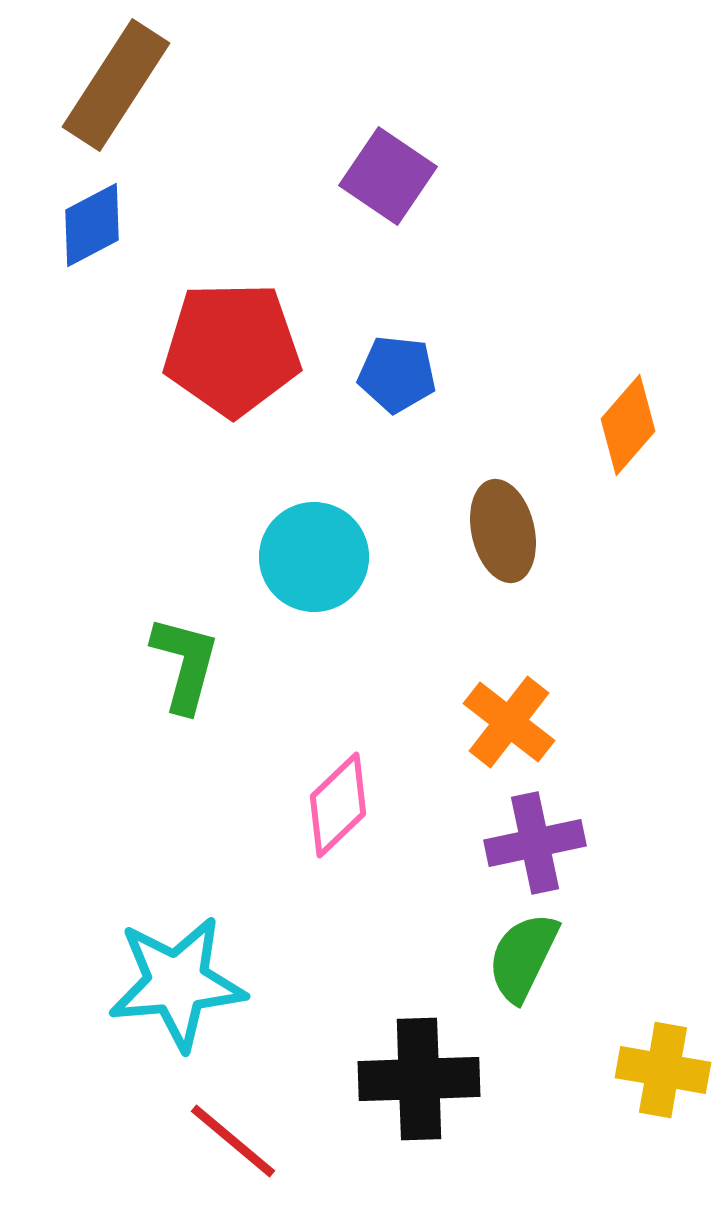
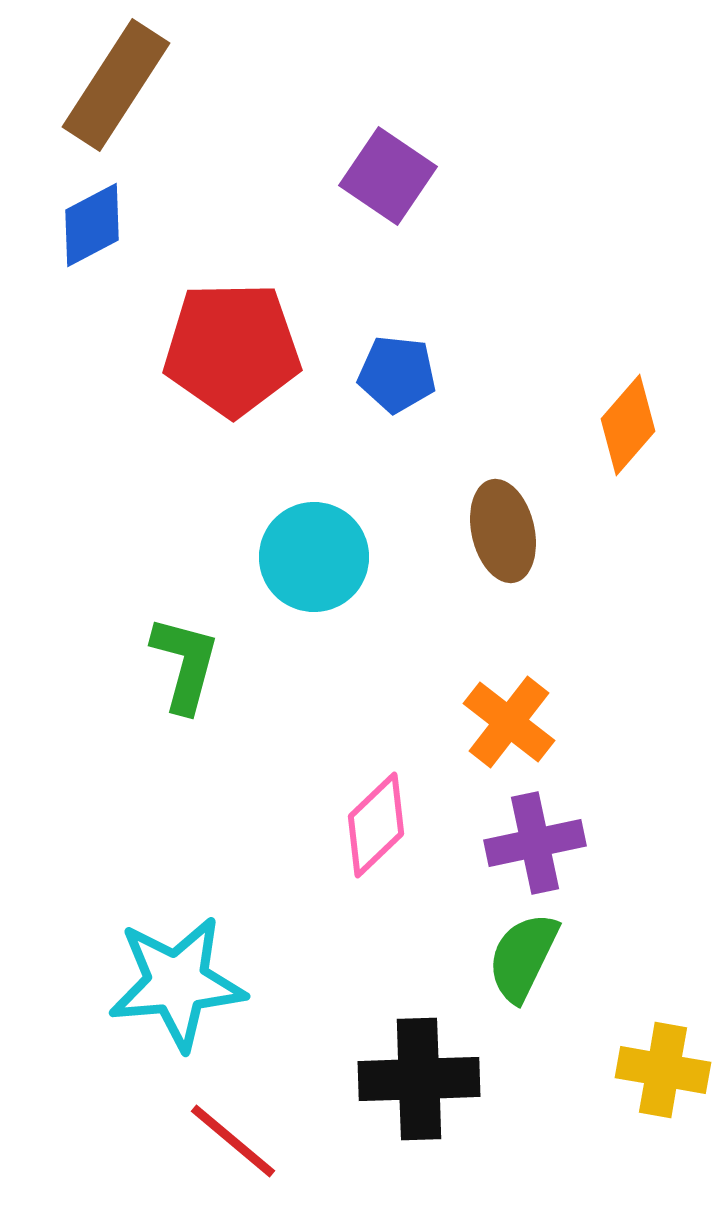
pink diamond: moved 38 px right, 20 px down
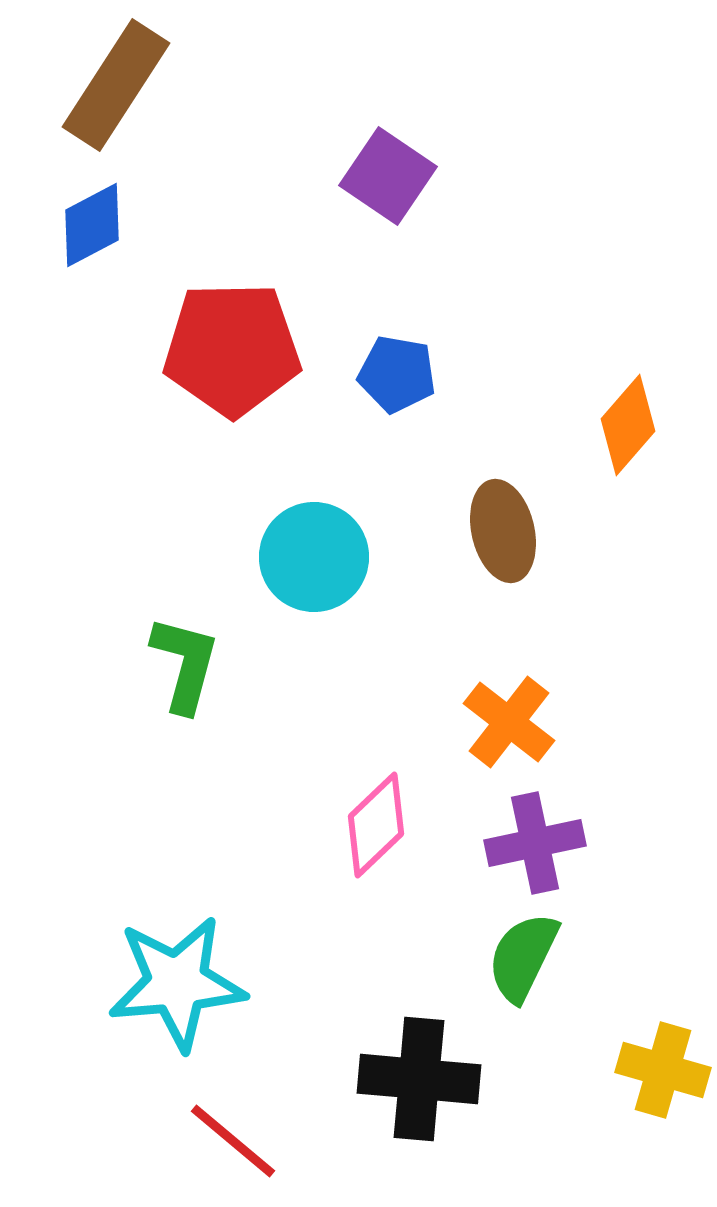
blue pentagon: rotated 4 degrees clockwise
yellow cross: rotated 6 degrees clockwise
black cross: rotated 7 degrees clockwise
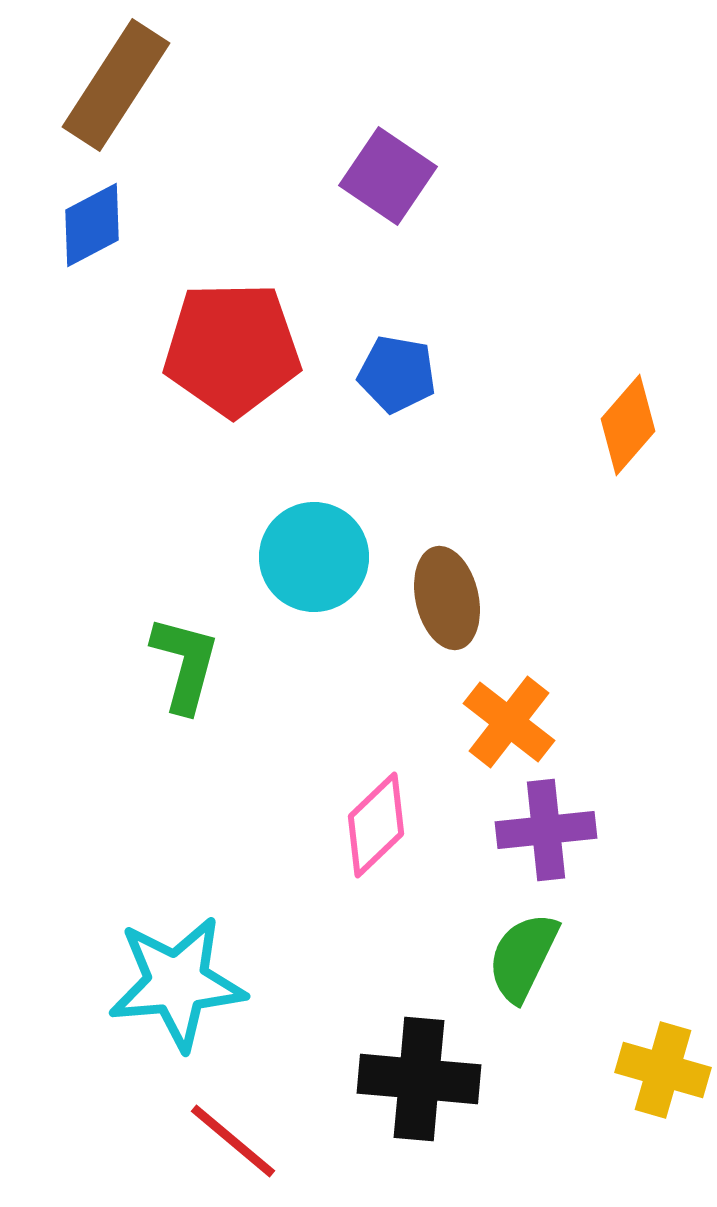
brown ellipse: moved 56 px left, 67 px down
purple cross: moved 11 px right, 13 px up; rotated 6 degrees clockwise
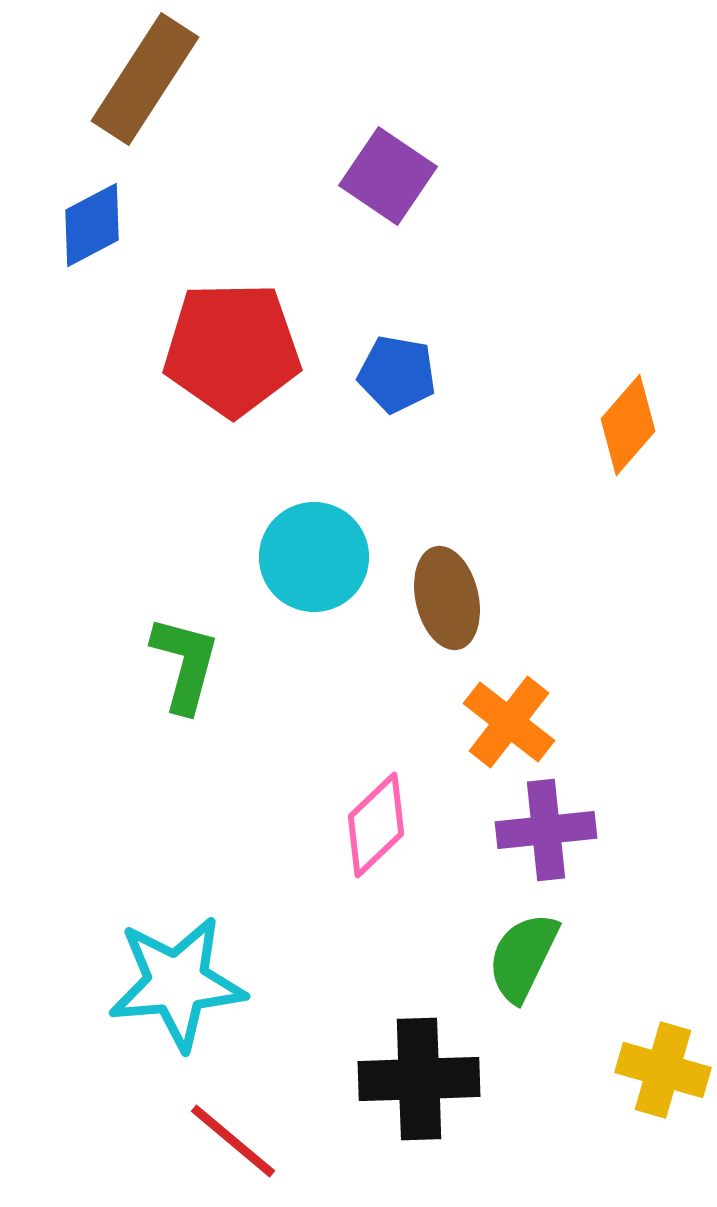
brown rectangle: moved 29 px right, 6 px up
black cross: rotated 7 degrees counterclockwise
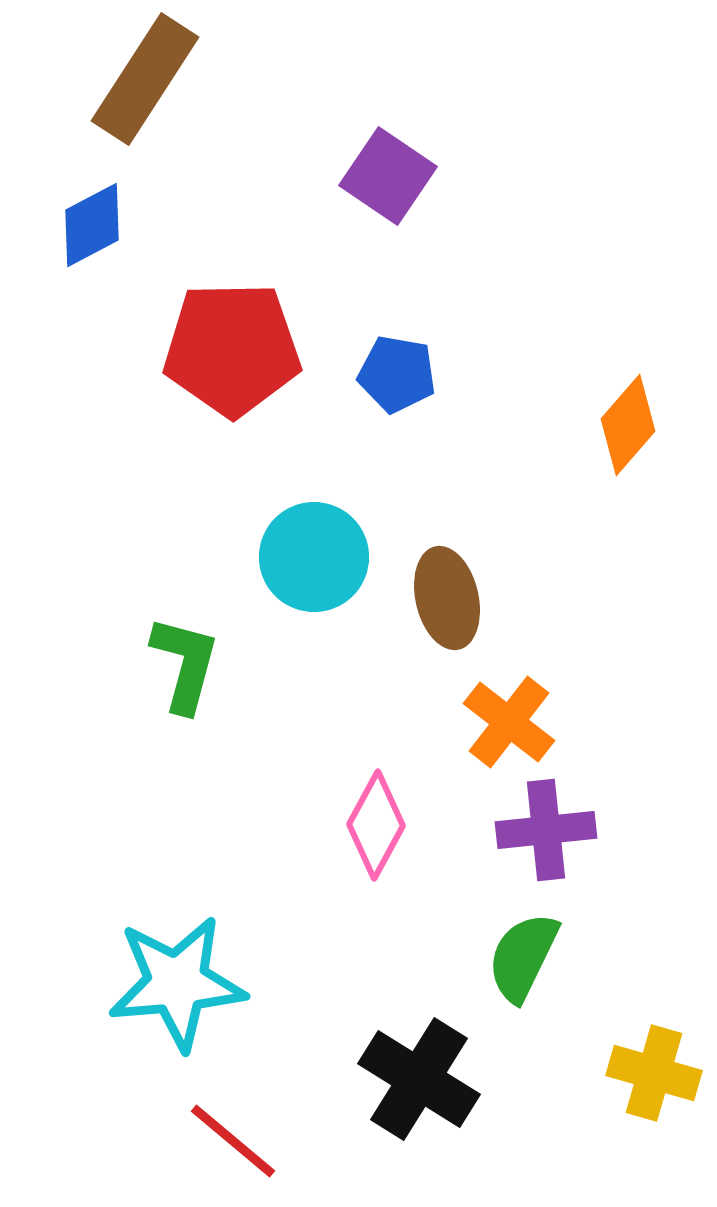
pink diamond: rotated 18 degrees counterclockwise
yellow cross: moved 9 px left, 3 px down
black cross: rotated 34 degrees clockwise
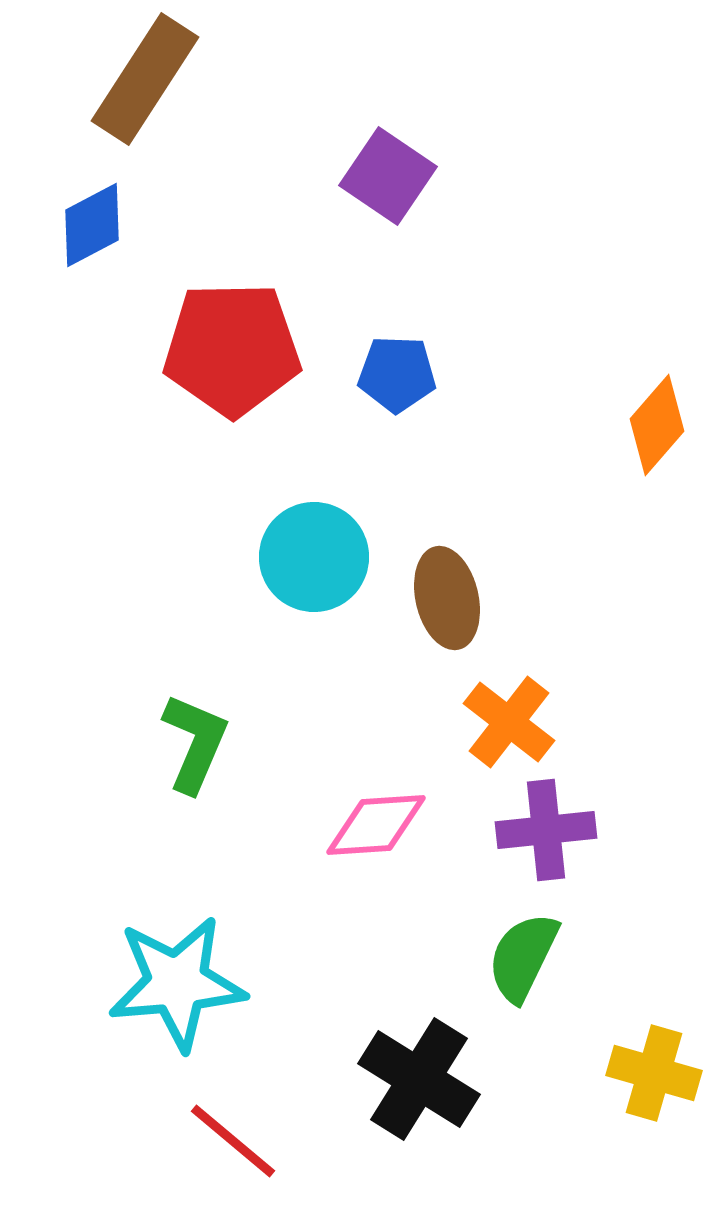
blue pentagon: rotated 8 degrees counterclockwise
orange diamond: moved 29 px right
green L-shape: moved 10 px right, 79 px down; rotated 8 degrees clockwise
pink diamond: rotated 58 degrees clockwise
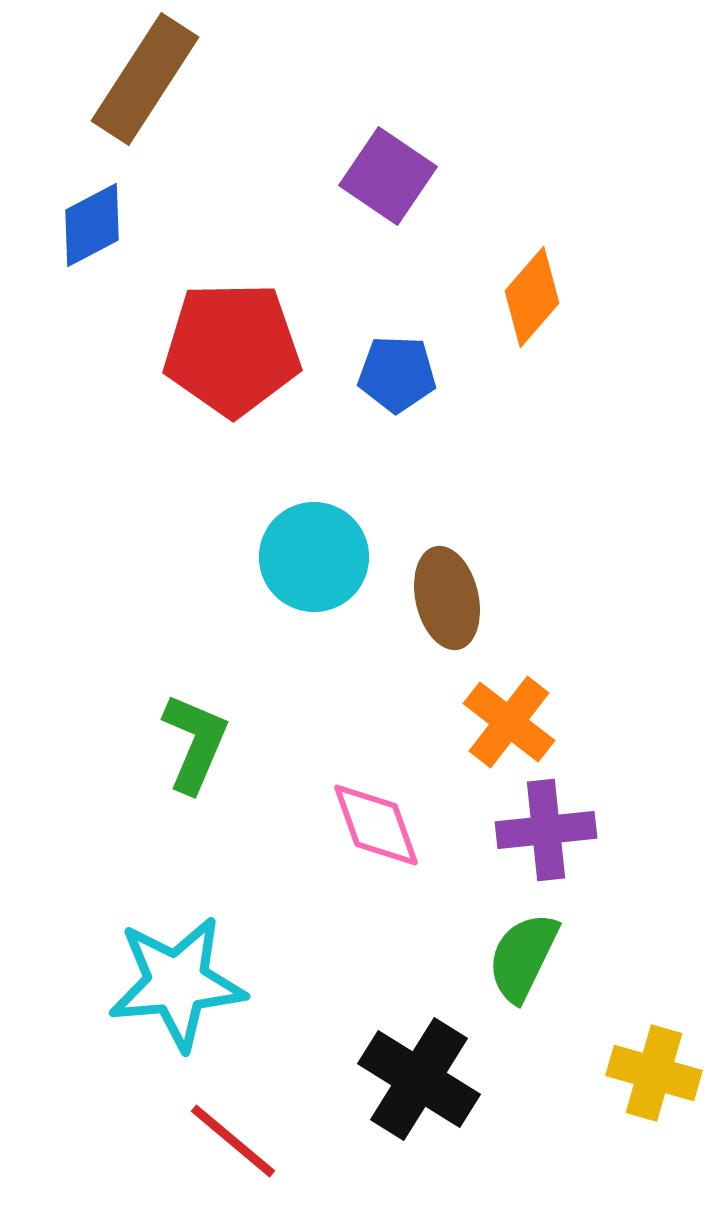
orange diamond: moved 125 px left, 128 px up
pink diamond: rotated 74 degrees clockwise
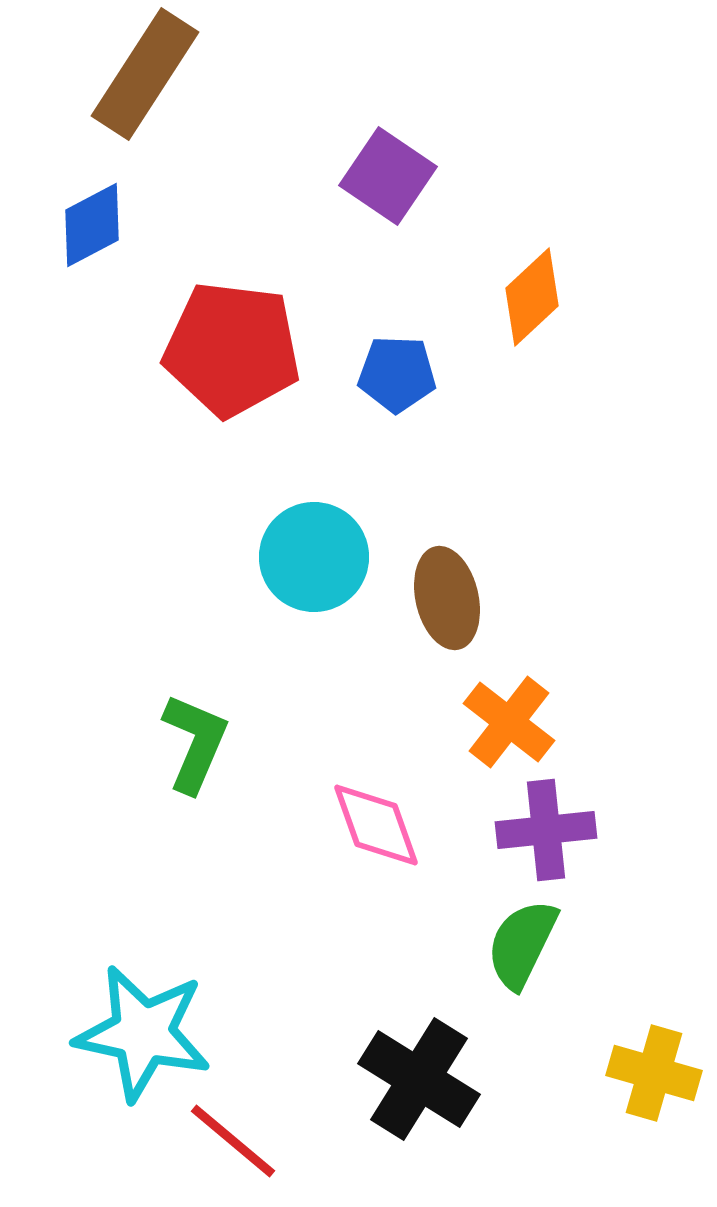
brown rectangle: moved 5 px up
orange diamond: rotated 6 degrees clockwise
red pentagon: rotated 8 degrees clockwise
green semicircle: moved 1 px left, 13 px up
cyan star: moved 34 px left, 50 px down; rotated 17 degrees clockwise
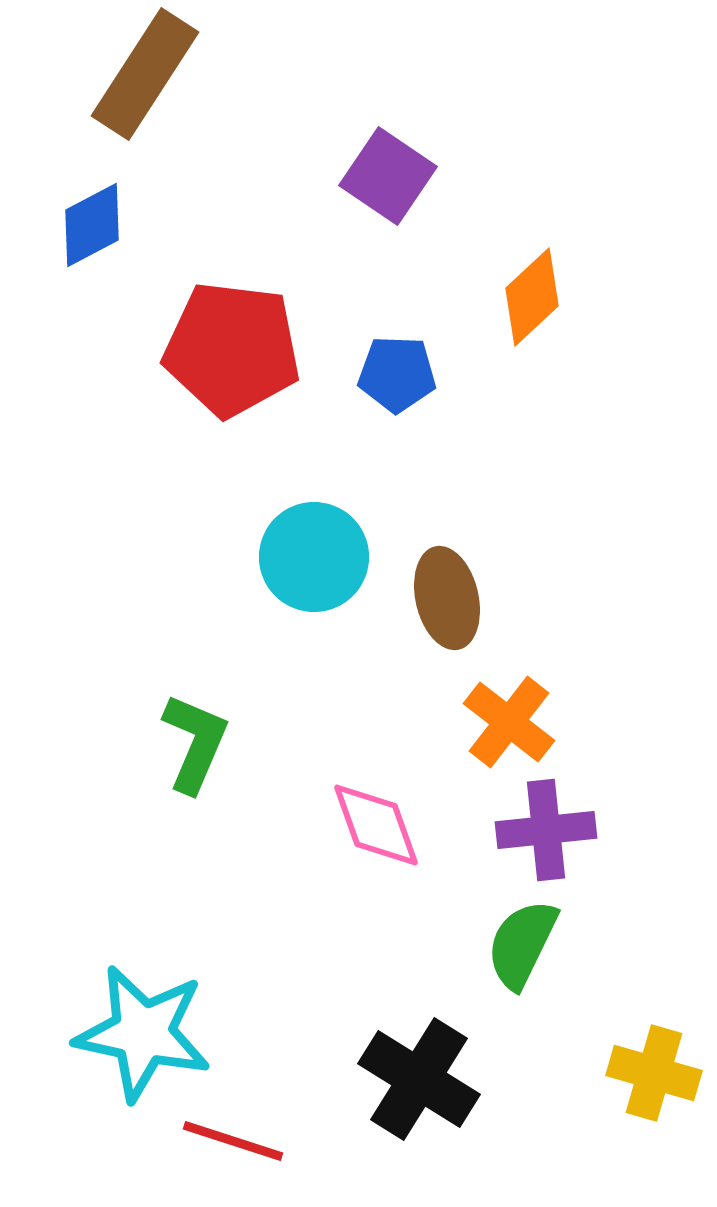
red line: rotated 22 degrees counterclockwise
